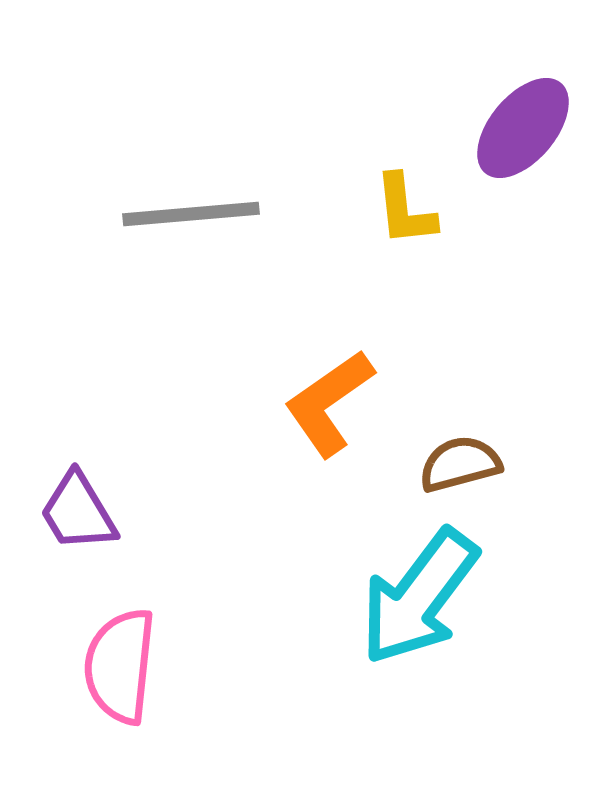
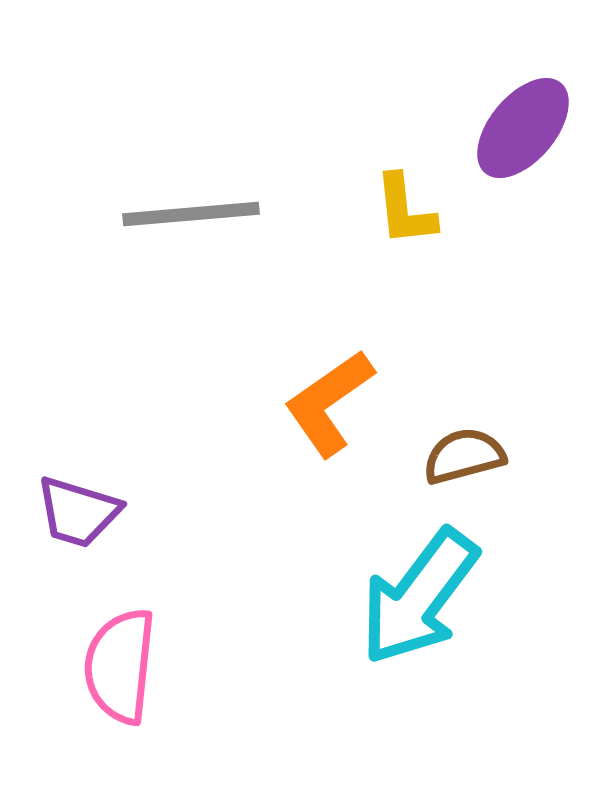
brown semicircle: moved 4 px right, 8 px up
purple trapezoid: rotated 42 degrees counterclockwise
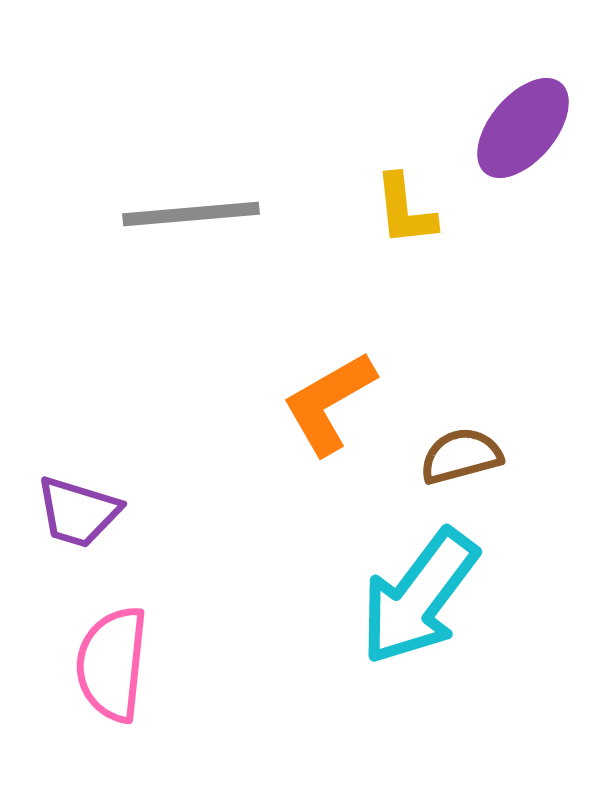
orange L-shape: rotated 5 degrees clockwise
brown semicircle: moved 3 px left
pink semicircle: moved 8 px left, 2 px up
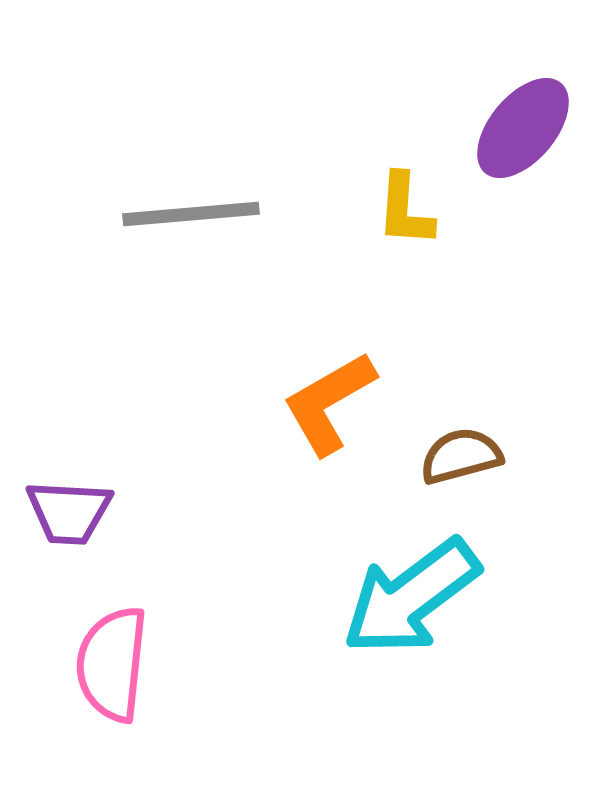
yellow L-shape: rotated 10 degrees clockwise
purple trapezoid: moved 9 px left; rotated 14 degrees counterclockwise
cyan arrow: moved 8 px left; rotated 16 degrees clockwise
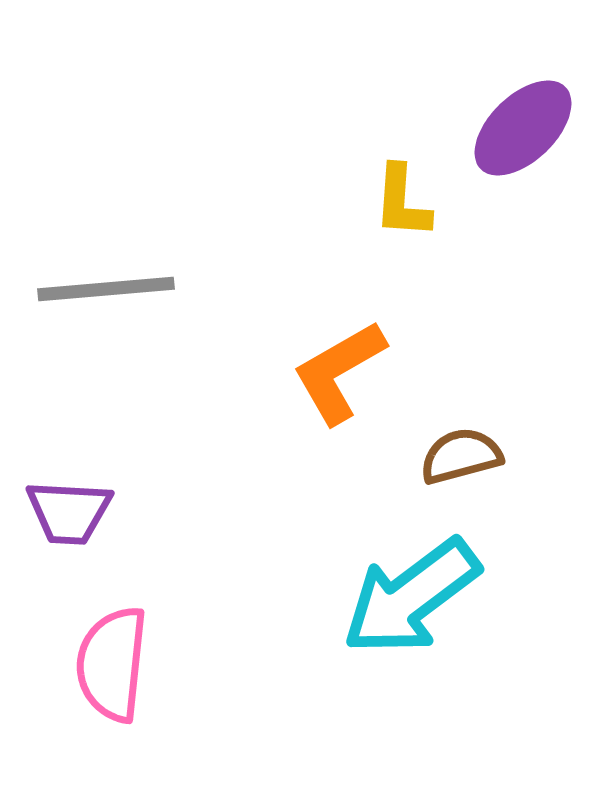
purple ellipse: rotated 6 degrees clockwise
yellow L-shape: moved 3 px left, 8 px up
gray line: moved 85 px left, 75 px down
orange L-shape: moved 10 px right, 31 px up
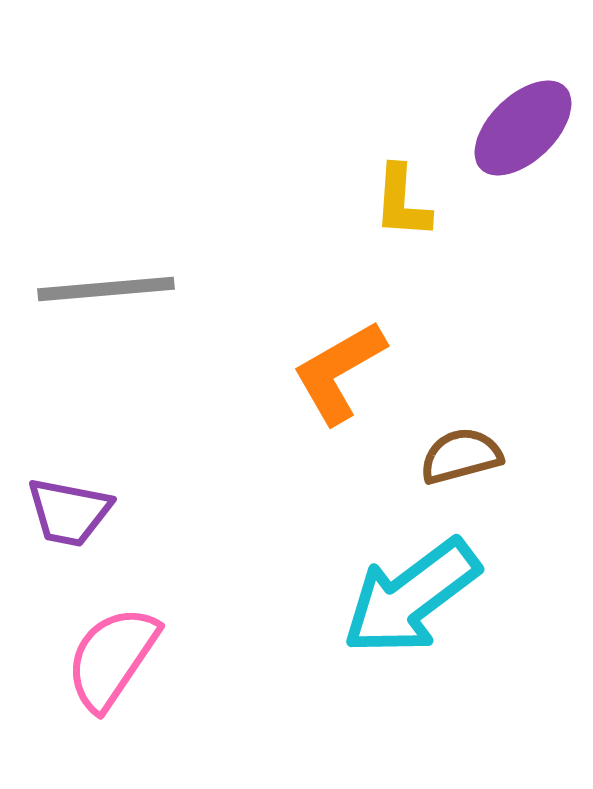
purple trapezoid: rotated 8 degrees clockwise
pink semicircle: moved 6 px up; rotated 28 degrees clockwise
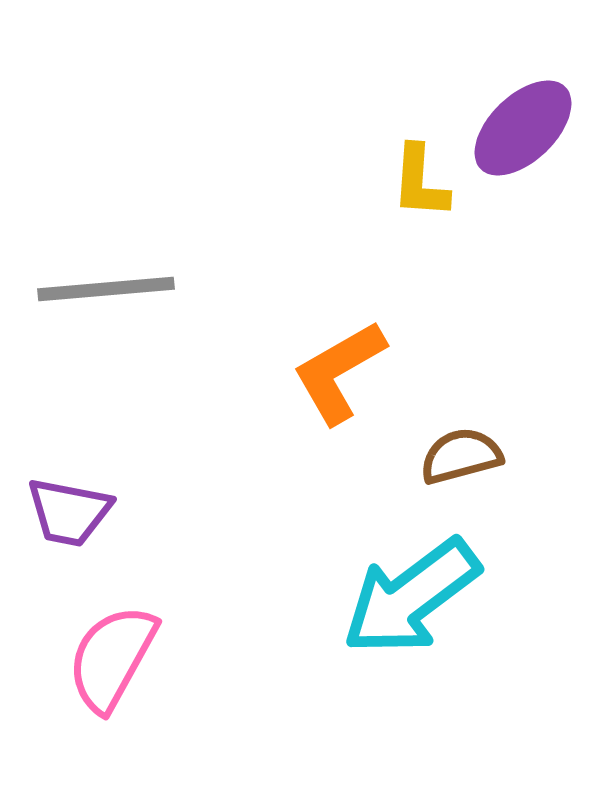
yellow L-shape: moved 18 px right, 20 px up
pink semicircle: rotated 5 degrees counterclockwise
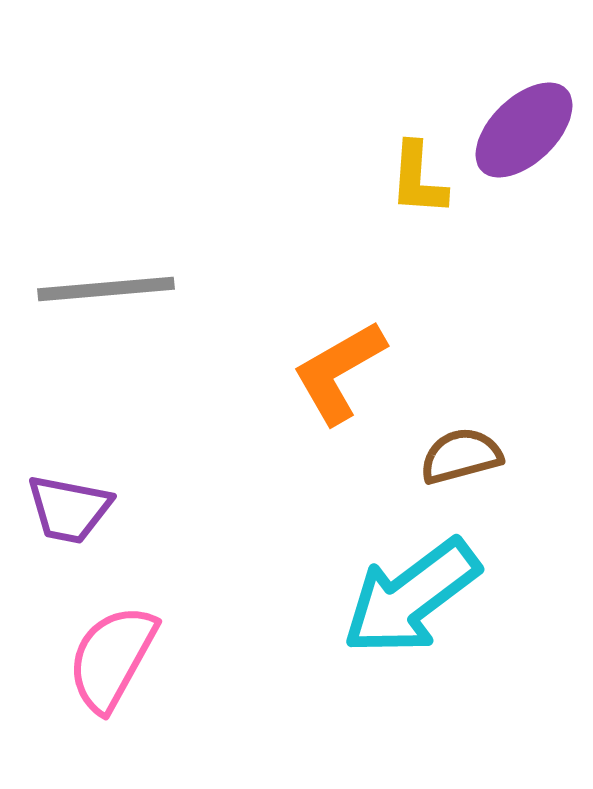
purple ellipse: moved 1 px right, 2 px down
yellow L-shape: moved 2 px left, 3 px up
purple trapezoid: moved 3 px up
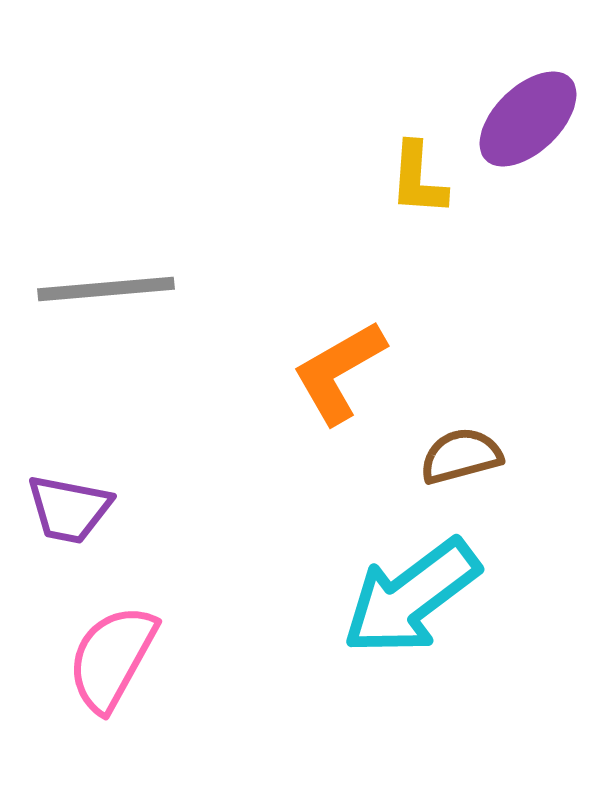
purple ellipse: moved 4 px right, 11 px up
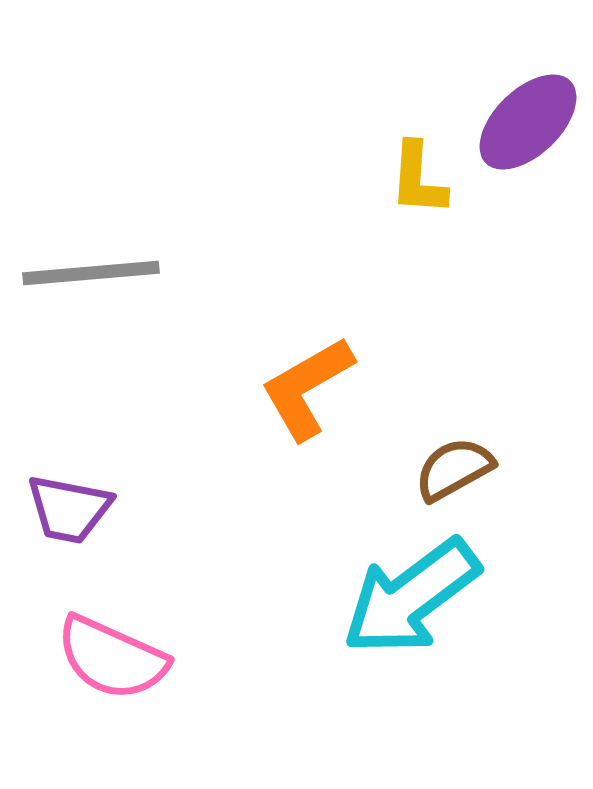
purple ellipse: moved 3 px down
gray line: moved 15 px left, 16 px up
orange L-shape: moved 32 px left, 16 px down
brown semicircle: moved 7 px left, 13 px down; rotated 14 degrees counterclockwise
pink semicircle: rotated 95 degrees counterclockwise
